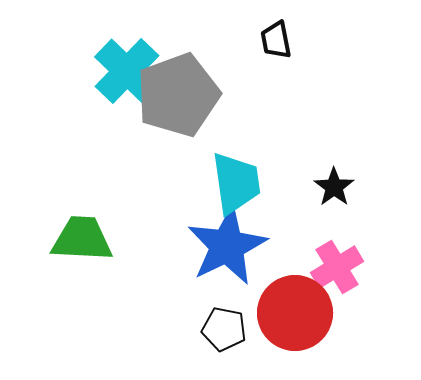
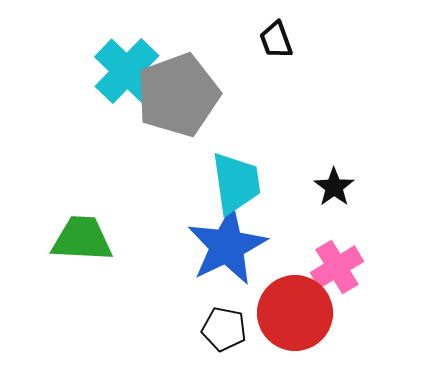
black trapezoid: rotated 9 degrees counterclockwise
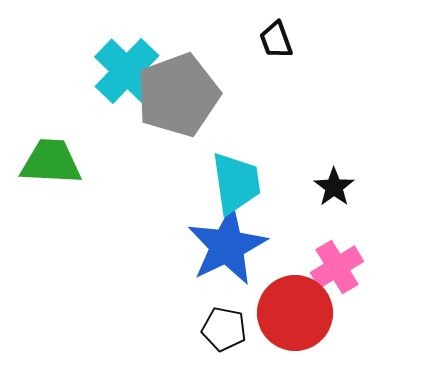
green trapezoid: moved 31 px left, 77 px up
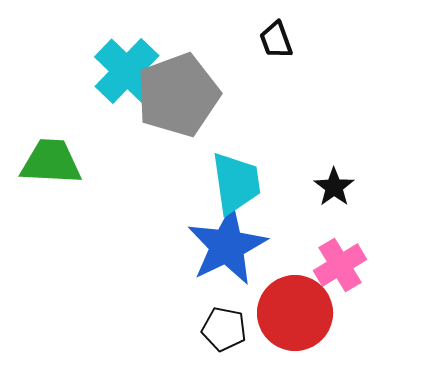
pink cross: moved 3 px right, 2 px up
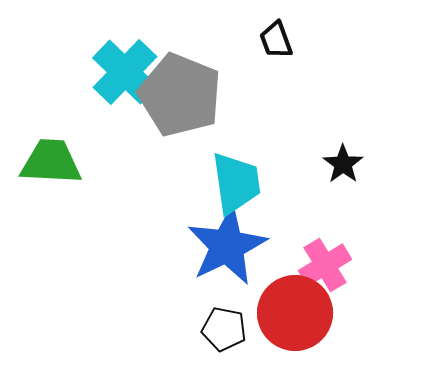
cyan cross: moved 2 px left, 1 px down
gray pentagon: moved 2 px right; rotated 30 degrees counterclockwise
black star: moved 9 px right, 23 px up
pink cross: moved 15 px left
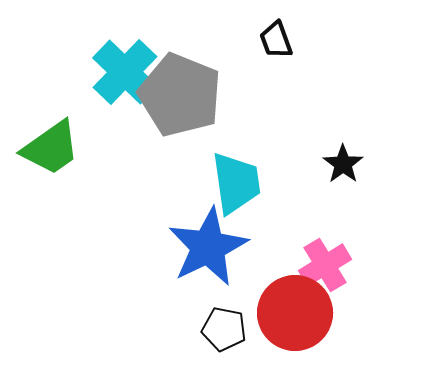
green trapezoid: moved 14 px up; rotated 142 degrees clockwise
blue star: moved 19 px left, 1 px down
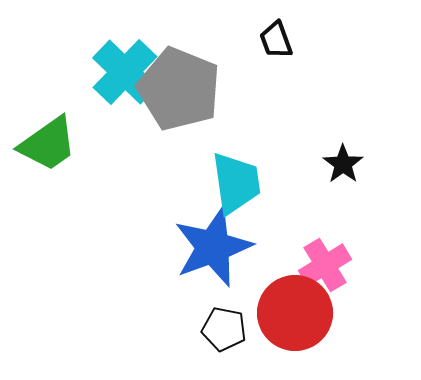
gray pentagon: moved 1 px left, 6 px up
green trapezoid: moved 3 px left, 4 px up
blue star: moved 5 px right; rotated 6 degrees clockwise
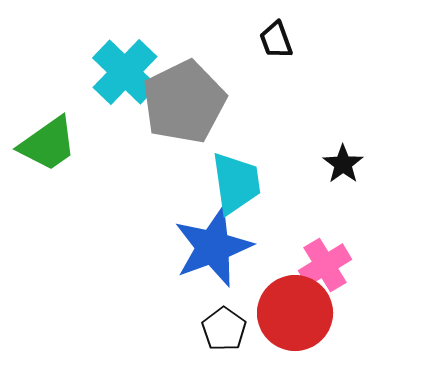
gray pentagon: moved 5 px right, 13 px down; rotated 24 degrees clockwise
black pentagon: rotated 24 degrees clockwise
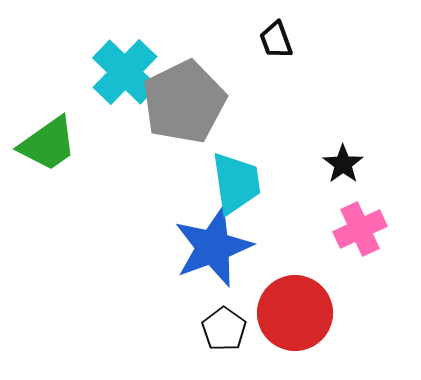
pink cross: moved 35 px right, 36 px up; rotated 6 degrees clockwise
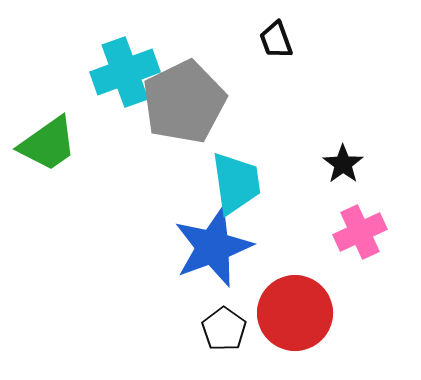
cyan cross: rotated 26 degrees clockwise
pink cross: moved 3 px down
